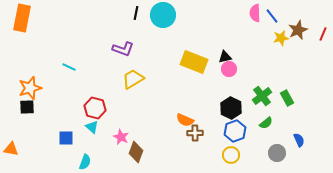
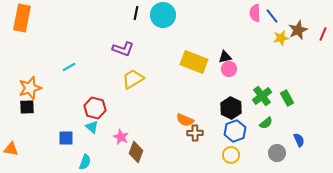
cyan line: rotated 56 degrees counterclockwise
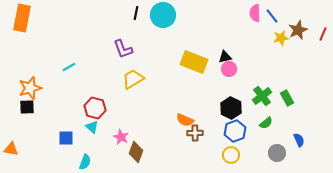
purple L-shape: rotated 50 degrees clockwise
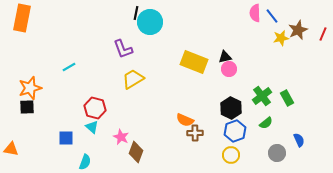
cyan circle: moved 13 px left, 7 px down
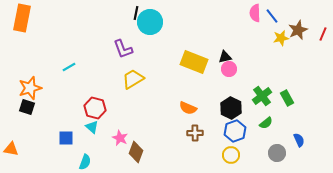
black square: rotated 21 degrees clockwise
orange semicircle: moved 3 px right, 12 px up
pink star: moved 1 px left, 1 px down
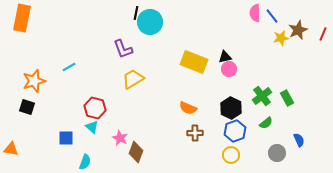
orange star: moved 4 px right, 7 px up
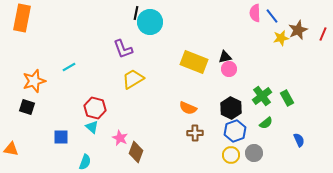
blue square: moved 5 px left, 1 px up
gray circle: moved 23 px left
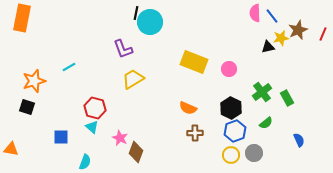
black triangle: moved 43 px right, 10 px up
green cross: moved 4 px up
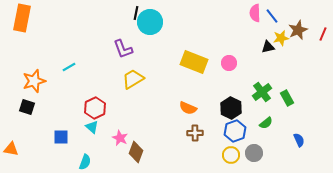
pink circle: moved 6 px up
red hexagon: rotated 20 degrees clockwise
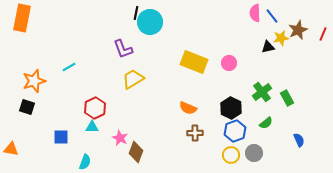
cyan triangle: rotated 40 degrees counterclockwise
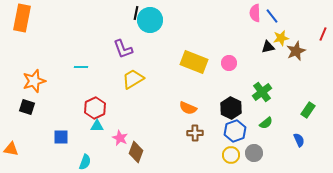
cyan circle: moved 2 px up
brown star: moved 2 px left, 21 px down
cyan line: moved 12 px right; rotated 32 degrees clockwise
green rectangle: moved 21 px right, 12 px down; rotated 63 degrees clockwise
cyan triangle: moved 5 px right, 1 px up
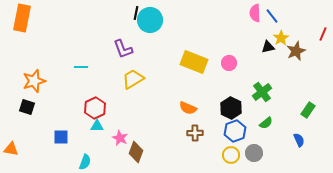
yellow star: rotated 21 degrees counterclockwise
